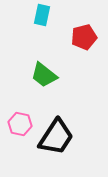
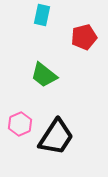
pink hexagon: rotated 25 degrees clockwise
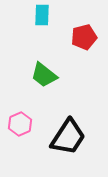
cyan rectangle: rotated 10 degrees counterclockwise
black trapezoid: moved 12 px right
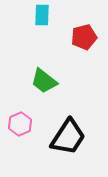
green trapezoid: moved 6 px down
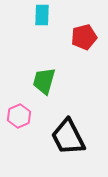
green trapezoid: rotated 68 degrees clockwise
pink hexagon: moved 1 px left, 8 px up
black trapezoid: rotated 120 degrees clockwise
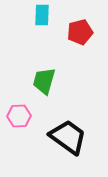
red pentagon: moved 4 px left, 5 px up
pink hexagon: rotated 20 degrees clockwise
black trapezoid: rotated 153 degrees clockwise
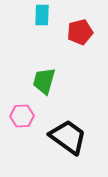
pink hexagon: moved 3 px right
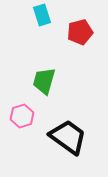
cyan rectangle: rotated 20 degrees counterclockwise
pink hexagon: rotated 15 degrees counterclockwise
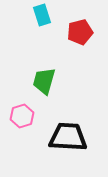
black trapezoid: rotated 33 degrees counterclockwise
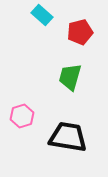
cyan rectangle: rotated 30 degrees counterclockwise
green trapezoid: moved 26 px right, 4 px up
black trapezoid: rotated 6 degrees clockwise
